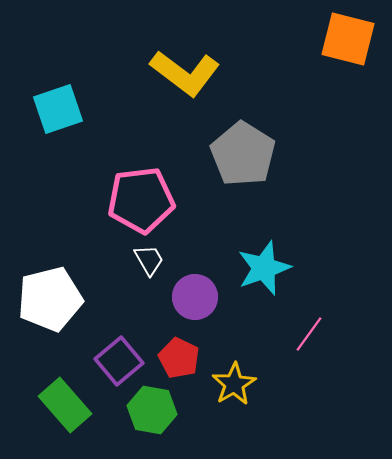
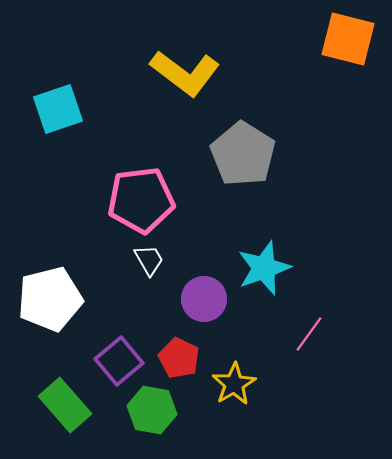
purple circle: moved 9 px right, 2 px down
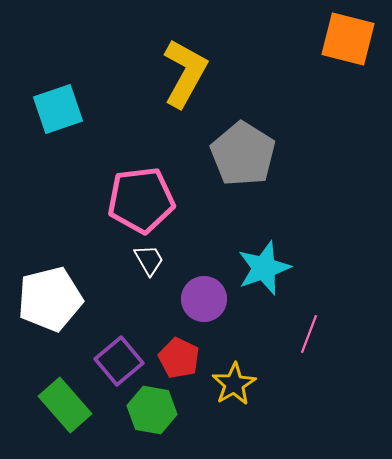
yellow L-shape: rotated 98 degrees counterclockwise
pink line: rotated 15 degrees counterclockwise
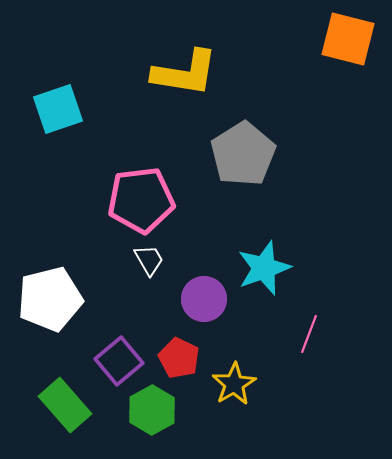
yellow L-shape: rotated 70 degrees clockwise
gray pentagon: rotated 8 degrees clockwise
green hexagon: rotated 21 degrees clockwise
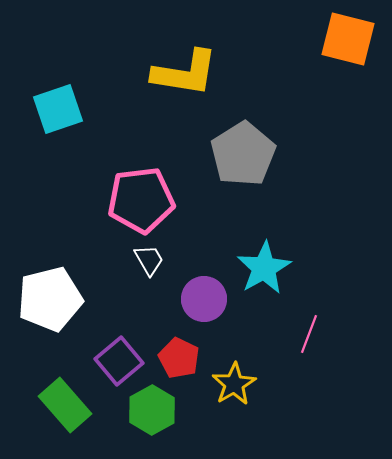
cyan star: rotated 10 degrees counterclockwise
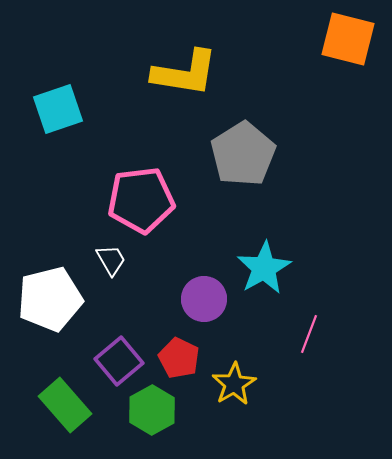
white trapezoid: moved 38 px left
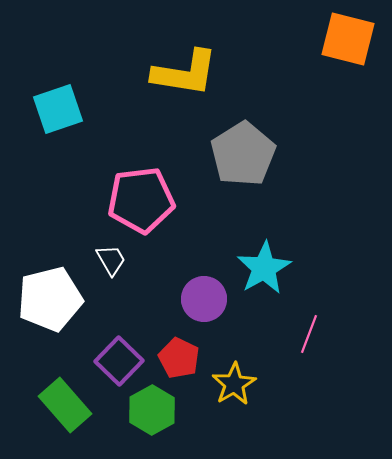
purple square: rotated 6 degrees counterclockwise
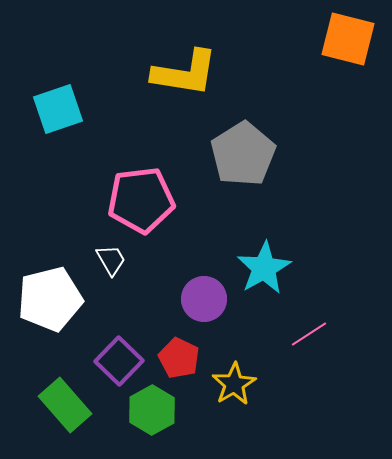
pink line: rotated 36 degrees clockwise
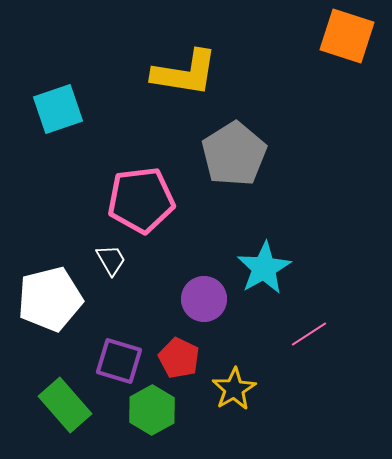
orange square: moved 1 px left, 3 px up; rotated 4 degrees clockwise
gray pentagon: moved 9 px left
purple square: rotated 27 degrees counterclockwise
yellow star: moved 5 px down
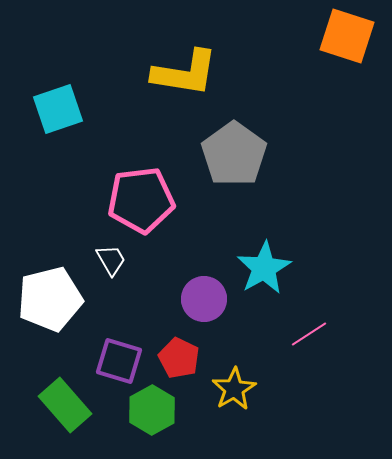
gray pentagon: rotated 4 degrees counterclockwise
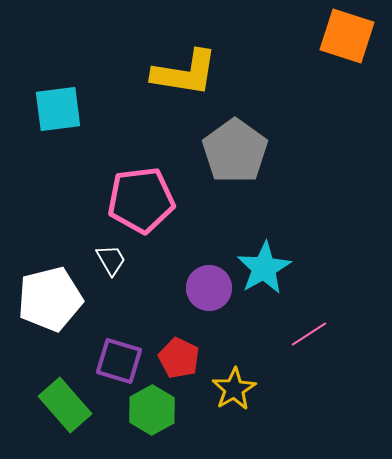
cyan square: rotated 12 degrees clockwise
gray pentagon: moved 1 px right, 3 px up
purple circle: moved 5 px right, 11 px up
